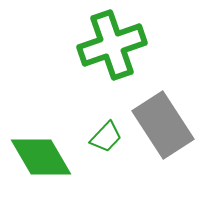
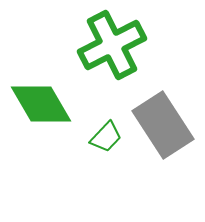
green cross: rotated 8 degrees counterclockwise
green diamond: moved 53 px up
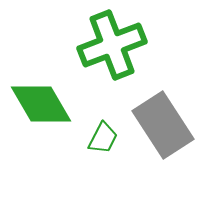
green cross: rotated 6 degrees clockwise
green trapezoid: moved 3 px left, 1 px down; rotated 16 degrees counterclockwise
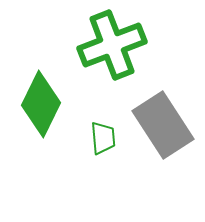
green diamond: rotated 56 degrees clockwise
green trapezoid: rotated 32 degrees counterclockwise
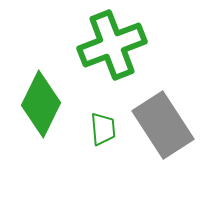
green trapezoid: moved 9 px up
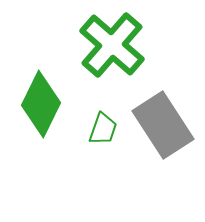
green cross: rotated 28 degrees counterclockwise
green trapezoid: rotated 24 degrees clockwise
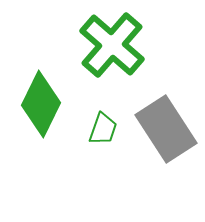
gray rectangle: moved 3 px right, 4 px down
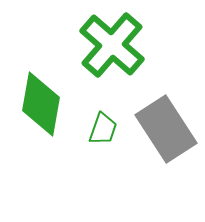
green diamond: rotated 16 degrees counterclockwise
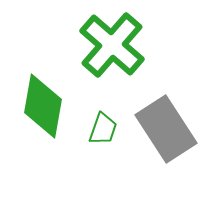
green diamond: moved 2 px right, 2 px down
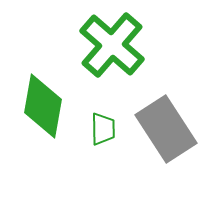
green trapezoid: rotated 20 degrees counterclockwise
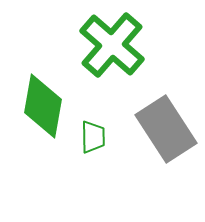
green trapezoid: moved 10 px left, 8 px down
